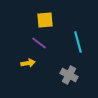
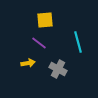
gray cross: moved 11 px left, 6 px up
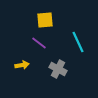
cyan line: rotated 10 degrees counterclockwise
yellow arrow: moved 6 px left, 2 px down
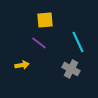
gray cross: moved 13 px right
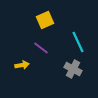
yellow square: rotated 18 degrees counterclockwise
purple line: moved 2 px right, 5 px down
gray cross: moved 2 px right
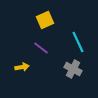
yellow arrow: moved 2 px down
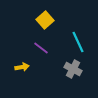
yellow square: rotated 18 degrees counterclockwise
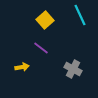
cyan line: moved 2 px right, 27 px up
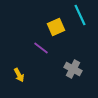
yellow square: moved 11 px right, 7 px down; rotated 18 degrees clockwise
yellow arrow: moved 3 px left, 8 px down; rotated 72 degrees clockwise
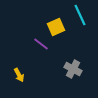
purple line: moved 4 px up
